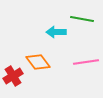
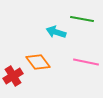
cyan arrow: rotated 18 degrees clockwise
pink line: rotated 20 degrees clockwise
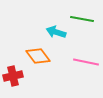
orange diamond: moved 6 px up
red cross: rotated 18 degrees clockwise
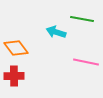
orange diamond: moved 22 px left, 8 px up
red cross: moved 1 px right; rotated 12 degrees clockwise
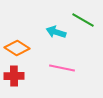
green line: moved 1 px right, 1 px down; rotated 20 degrees clockwise
orange diamond: moved 1 px right; rotated 20 degrees counterclockwise
pink line: moved 24 px left, 6 px down
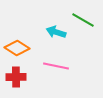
pink line: moved 6 px left, 2 px up
red cross: moved 2 px right, 1 px down
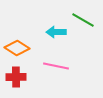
cyan arrow: rotated 18 degrees counterclockwise
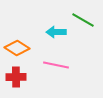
pink line: moved 1 px up
